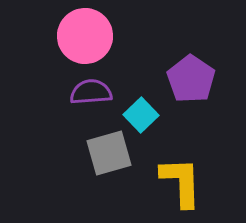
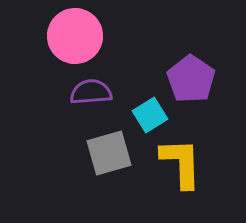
pink circle: moved 10 px left
cyan square: moved 9 px right; rotated 12 degrees clockwise
yellow L-shape: moved 19 px up
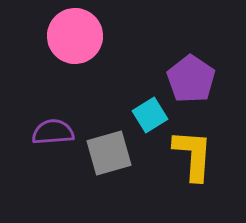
purple semicircle: moved 38 px left, 40 px down
yellow L-shape: moved 12 px right, 8 px up; rotated 6 degrees clockwise
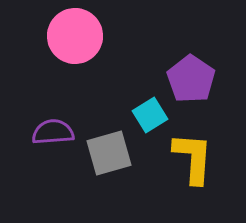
yellow L-shape: moved 3 px down
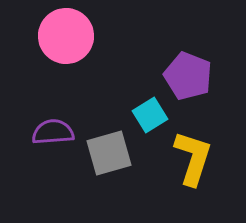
pink circle: moved 9 px left
purple pentagon: moved 3 px left, 3 px up; rotated 12 degrees counterclockwise
yellow L-shape: rotated 14 degrees clockwise
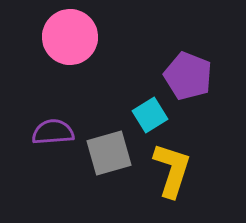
pink circle: moved 4 px right, 1 px down
yellow L-shape: moved 21 px left, 12 px down
